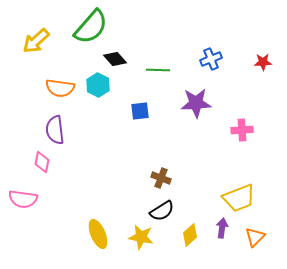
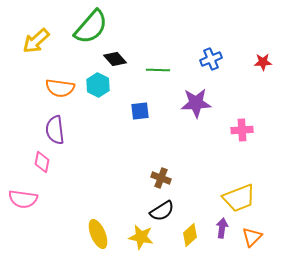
orange triangle: moved 3 px left
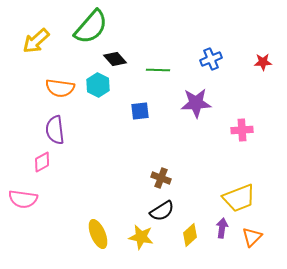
pink diamond: rotated 50 degrees clockwise
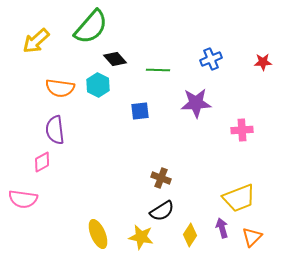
purple arrow: rotated 24 degrees counterclockwise
yellow diamond: rotated 15 degrees counterclockwise
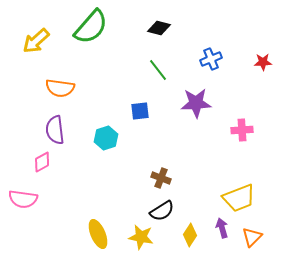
black diamond: moved 44 px right, 31 px up; rotated 35 degrees counterclockwise
green line: rotated 50 degrees clockwise
cyan hexagon: moved 8 px right, 53 px down; rotated 15 degrees clockwise
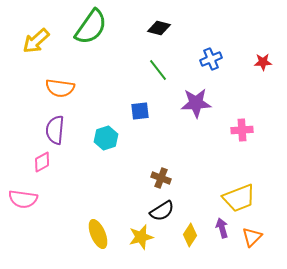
green semicircle: rotated 6 degrees counterclockwise
purple semicircle: rotated 12 degrees clockwise
yellow star: rotated 25 degrees counterclockwise
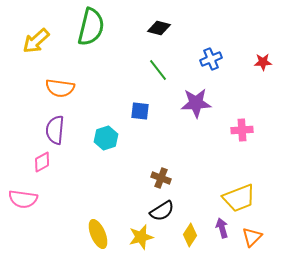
green semicircle: rotated 21 degrees counterclockwise
blue square: rotated 12 degrees clockwise
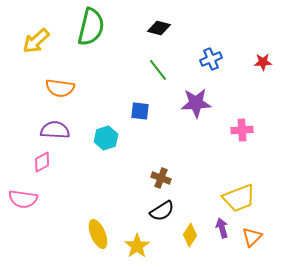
purple semicircle: rotated 88 degrees clockwise
yellow star: moved 4 px left, 9 px down; rotated 20 degrees counterclockwise
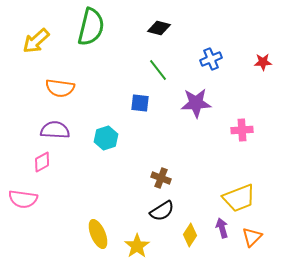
blue square: moved 8 px up
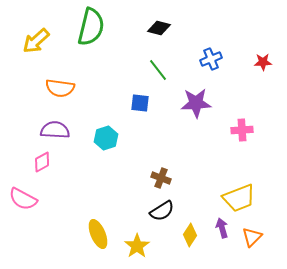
pink semicircle: rotated 20 degrees clockwise
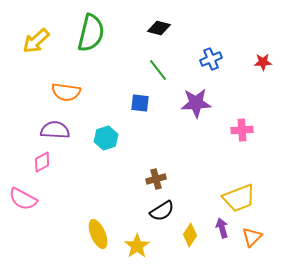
green semicircle: moved 6 px down
orange semicircle: moved 6 px right, 4 px down
brown cross: moved 5 px left, 1 px down; rotated 36 degrees counterclockwise
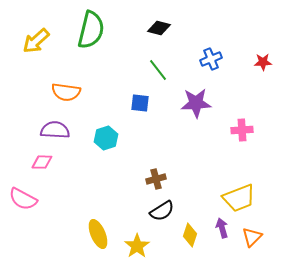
green semicircle: moved 3 px up
pink diamond: rotated 30 degrees clockwise
yellow diamond: rotated 15 degrees counterclockwise
